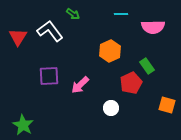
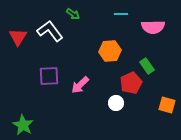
orange hexagon: rotated 20 degrees clockwise
white circle: moved 5 px right, 5 px up
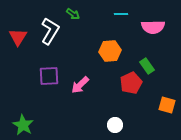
white L-shape: rotated 68 degrees clockwise
white circle: moved 1 px left, 22 px down
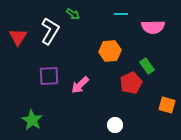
green star: moved 9 px right, 5 px up
